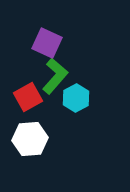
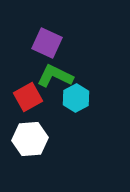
green L-shape: rotated 105 degrees counterclockwise
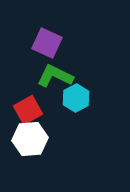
red square: moved 13 px down
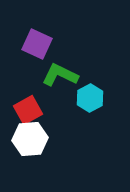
purple square: moved 10 px left, 1 px down
green L-shape: moved 5 px right, 1 px up
cyan hexagon: moved 14 px right
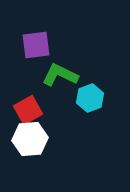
purple square: moved 1 px left, 1 px down; rotated 32 degrees counterclockwise
cyan hexagon: rotated 8 degrees clockwise
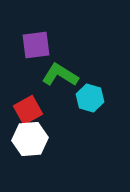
green L-shape: rotated 6 degrees clockwise
cyan hexagon: rotated 24 degrees counterclockwise
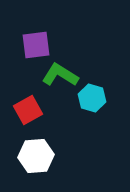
cyan hexagon: moved 2 px right
white hexagon: moved 6 px right, 17 px down
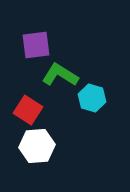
red square: rotated 28 degrees counterclockwise
white hexagon: moved 1 px right, 10 px up
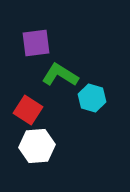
purple square: moved 2 px up
